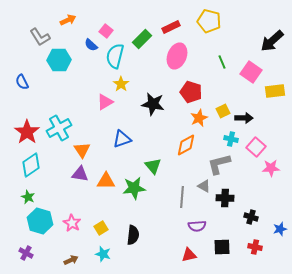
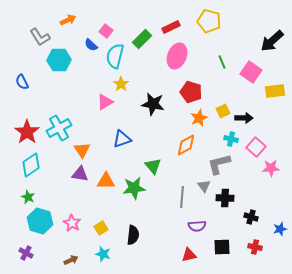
gray triangle at (204, 186): rotated 24 degrees clockwise
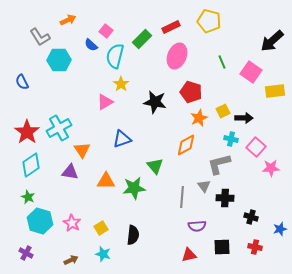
black star at (153, 104): moved 2 px right, 2 px up
green triangle at (153, 166): moved 2 px right
purple triangle at (80, 174): moved 10 px left, 2 px up
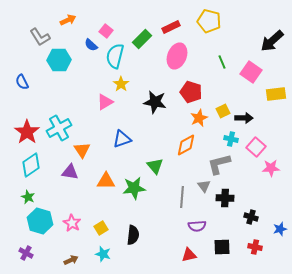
yellow rectangle at (275, 91): moved 1 px right, 3 px down
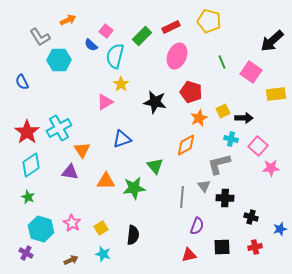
green rectangle at (142, 39): moved 3 px up
pink square at (256, 147): moved 2 px right, 1 px up
cyan hexagon at (40, 221): moved 1 px right, 8 px down
purple semicircle at (197, 226): rotated 66 degrees counterclockwise
red cross at (255, 247): rotated 24 degrees counterclockwise
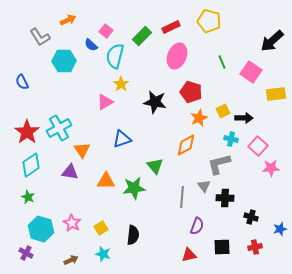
cyan hexagon at (59, 60): moved 5 px right, 1 px down
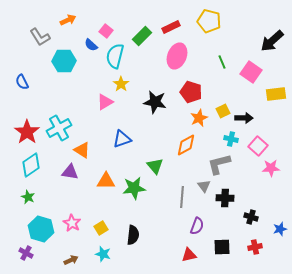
orange triangle at (82, 150): rotated 24 degrees counterclockwise
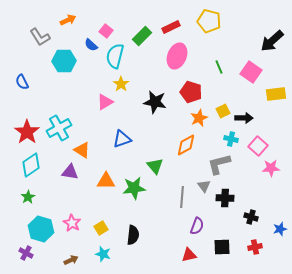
green line at (222, 62): moved 3 px left, 5 px down
green star at (28, 197): rotated 16 degrees clockwise
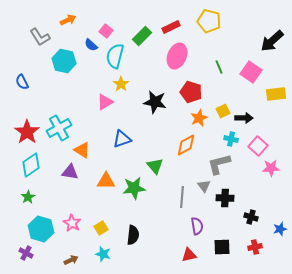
cyan hexagon at (64, 61): rotated 15 degrees clockwise
purple semicircle at (197, 226): rotated 30 degrees counterclockwise
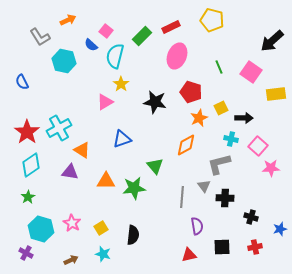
yellow pentagon at (209, 21): moved 3 px right, 1 px up
yellow square at (223, 111): moved 2 px left, 3 px up
